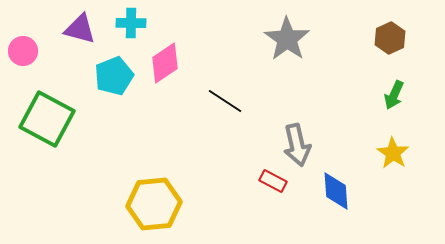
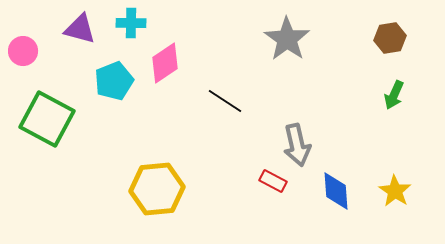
brown hexagon: rotated 16 degrees clockwise
cyan pentagon: moved 5 px down
yellow star: moved 2 px right, 38 px down
yellow hexagon: moved 3 px right, 15 px up
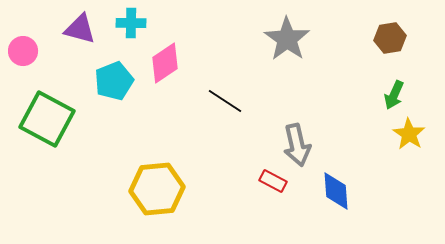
yellow star: moved 14 px right, 57 px up
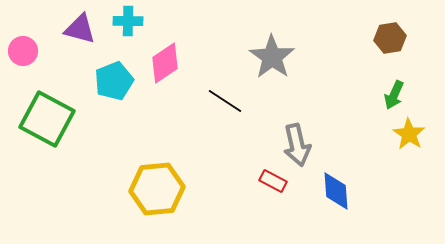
cyan cross: moved 3 px left, 2 px up
gray star: moved 15 px left, 18 px down
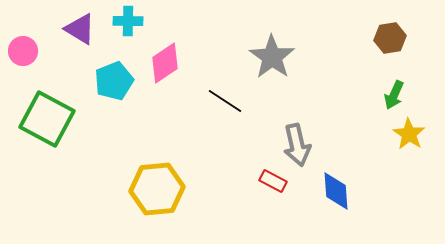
purple triangle: rotated 16 degrees clockwise
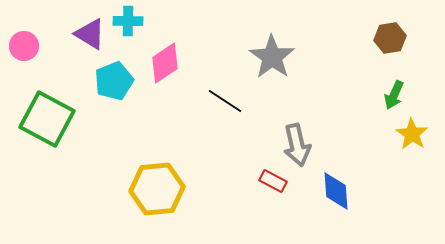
purple triangle: moved 10 px right, 5 px down
pink circle: moved 1 px right, 5 px up
yellow star: moved 3 px right
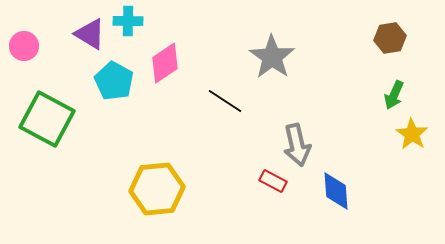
cyan pentagon: rotated 21 degrees counterclockwise
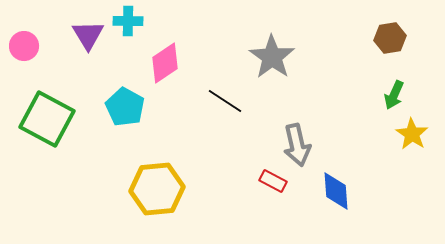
purple triangle: moved 2 px left, 1 px down; rotated 28 degrees clockwise
cyan pentagon: moved 11 px right, 26 px down
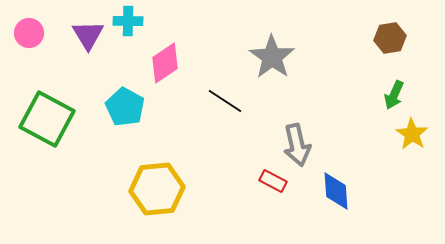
pink circle: moved 5 px right, 13 px up
